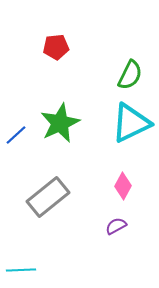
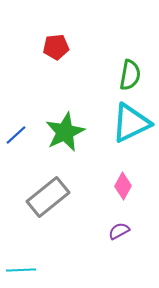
green semicircle: rotated 16 degrees counterclockwise
green star: moved 5 px right, 9 px down
purple semicircle: moved 3 px right, 5 px down
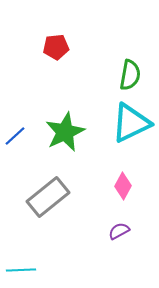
blue line: moved 1 px left, 1 px down
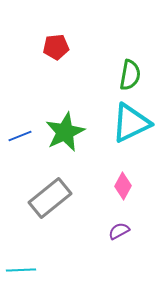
blue line: moved 5 px right; rotated 20 degrees clockwise
gray rectangle: moved 2 px right, 1 px down
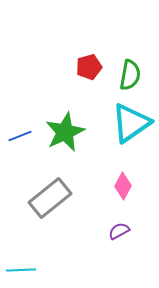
red pentagon: moved 33 px right, 20 px down; rotated 10 degrees counterclockwise
cyan triangle: rotated 9 degrees counterclockwise
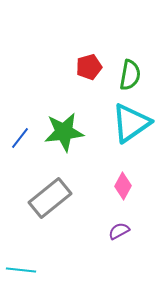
green star: moved 1 px left; rotated 18 degrees clockwise
blue line: moved 2 px down; rotated 30 degrees counterclockwise
cyan line: rotated 8 degrees clockwise
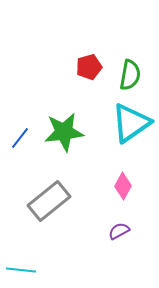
gray rectangle: moved 1 px left, 3 px down
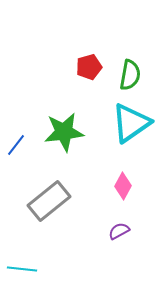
blue line: moved 4 px left, 7 px down
cyan line: moved 1 px right, 1 px up
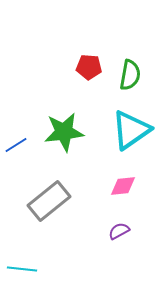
red pentagon: rotated 20 degrees clockwise
cyan triangle: moved 7 px down
blue line: rotated 20 degrees clockwise
pink diamond: rotated 56 degrees clockwise
